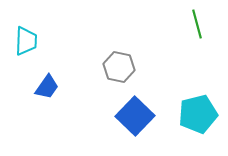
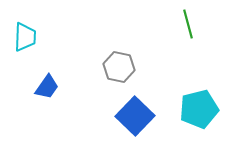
green line: moved 9 px left
cyan trapezoid: moved 1 px left, 4 px up
cyan pentagon: moved 1 px right, 5 px up
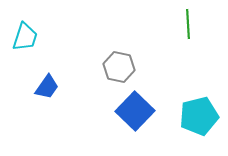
green line: rotated 12 degrees clockwise
cyan trapezoid: rotated 16 degrees clockwise
cyan pentagon: moved 7 px down
blue square: moved 5 px up
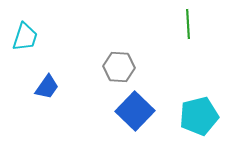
gray hexagon: rotated 8 degrees counterclockwise
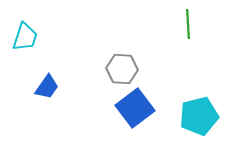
gray hexagon: moved 3 px right, 2 px down
blue square: moved 3 px up; rotated 9 degrees clockwise
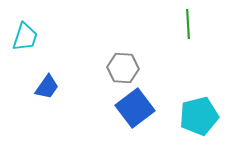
gray hexagon: moved 1 px right, 1 px up
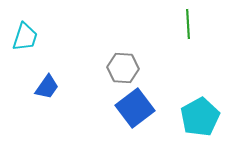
cyan pentagon: moved 1 px right, 1 px down; rotated 15 degrees counterclockwise
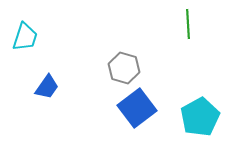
gray hexagon: moved 1 px right; rotated 12 degrees clockwise
blue square: moved 2 px right
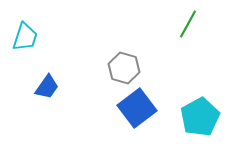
green line: rotated 32 degrees clockwise
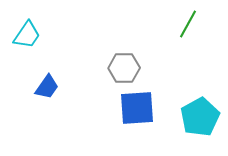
cyan trapezoid: moved 2 px right, 2 px up; rotated 16 degrees clockwise
gray hexagon: rotated 16 degrees counterclockwise
blue square: rotated 33 degrees clockwise
